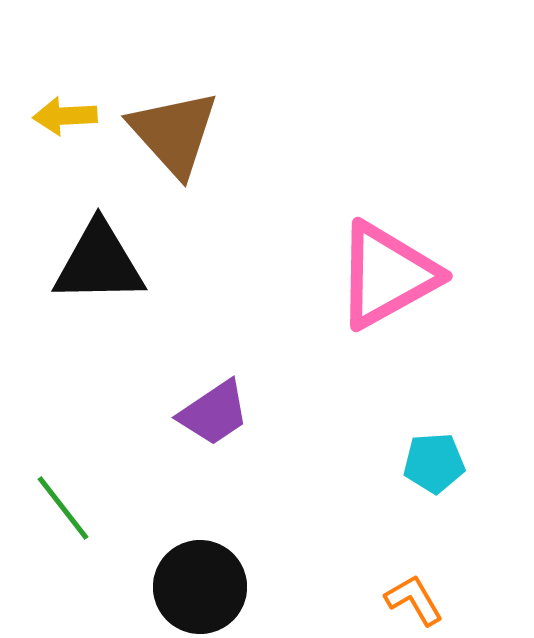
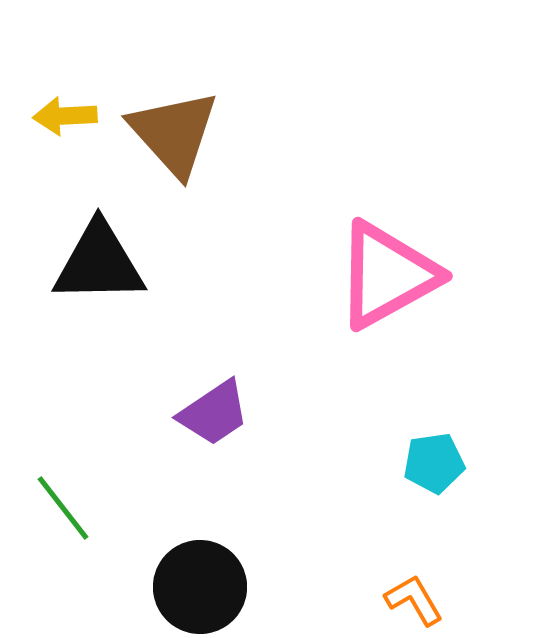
cyan pentagon: rotated 4 degrees counterclockwise
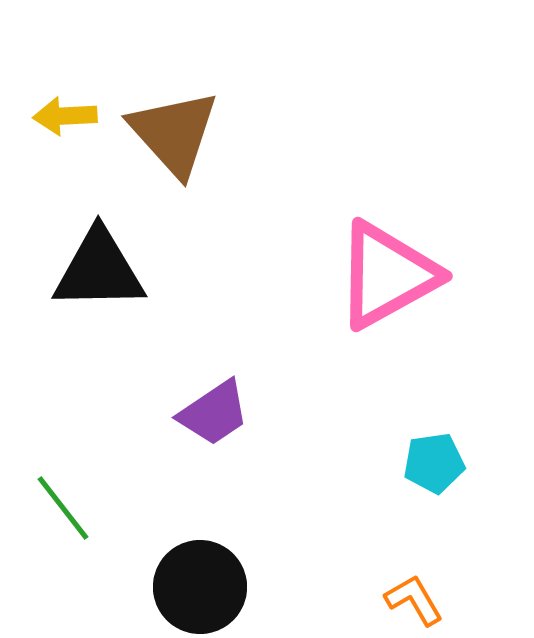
black triangle: moved 7 px down
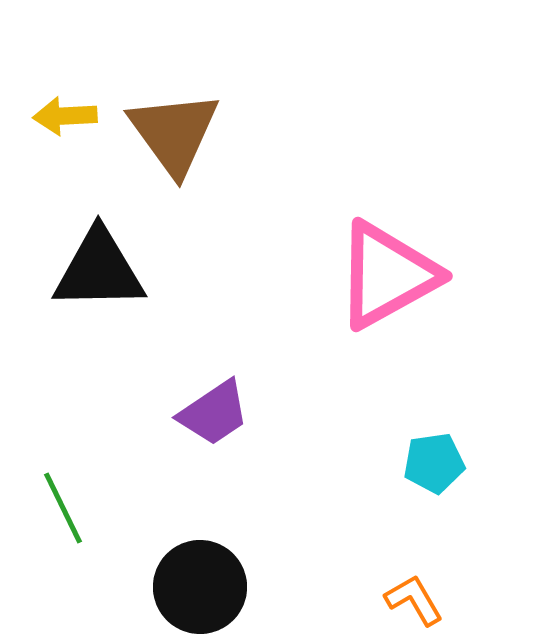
brown triangle: rotated 6 degrees clockwise
green line: rotated 12 degrees clockwise
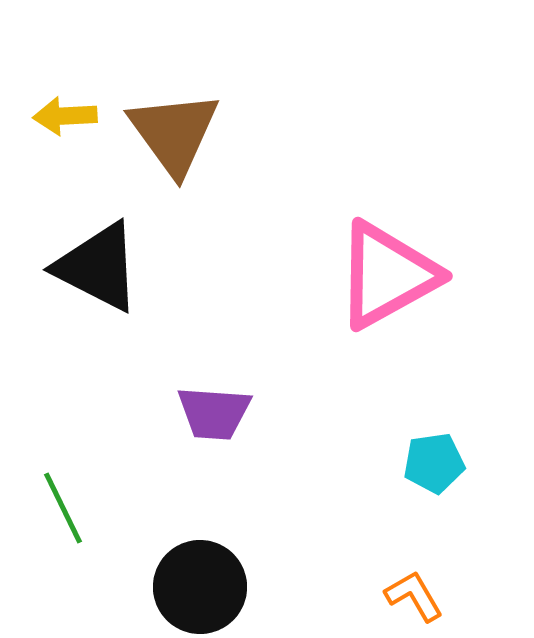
black triangle: moved 1 px left, 3 px up; rotated 28 degrees clockwise
purple trapezoid: rotated 38 degrees clockwise
orange L-shape: moved 4 px up
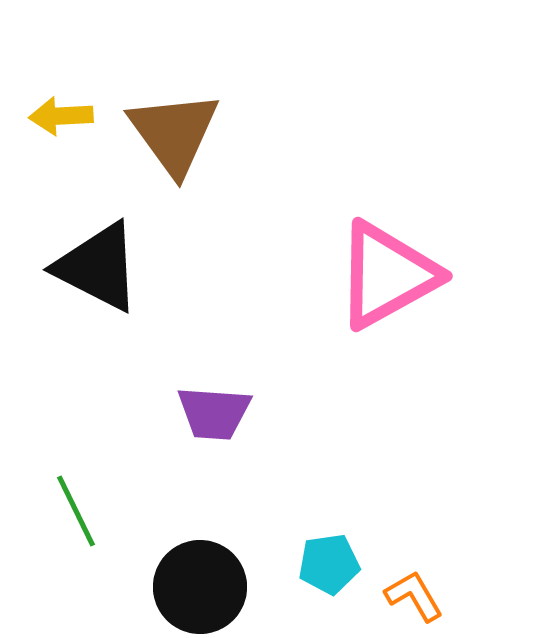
yellow arrow: moved 4 px left
cyan pentagon: moved 105 px left, 101 px down
green line: moved 13 px right, 3 px down
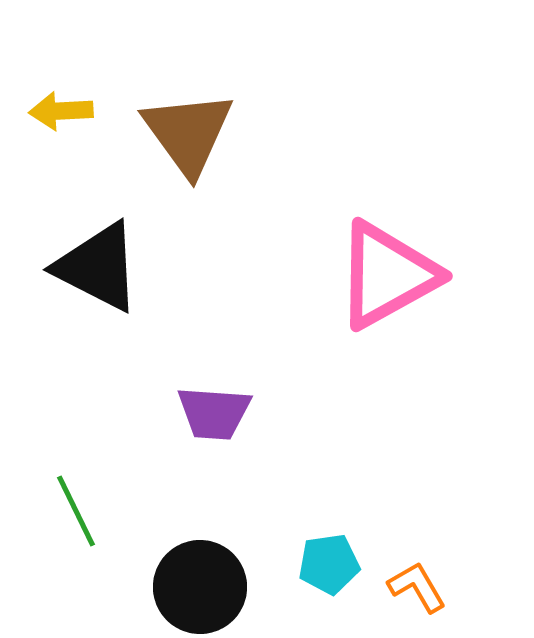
yellow arrow: moved 5 px up
brown triangle: moved 14 px right
orange L-shape: moved 3 px right, 9 px up
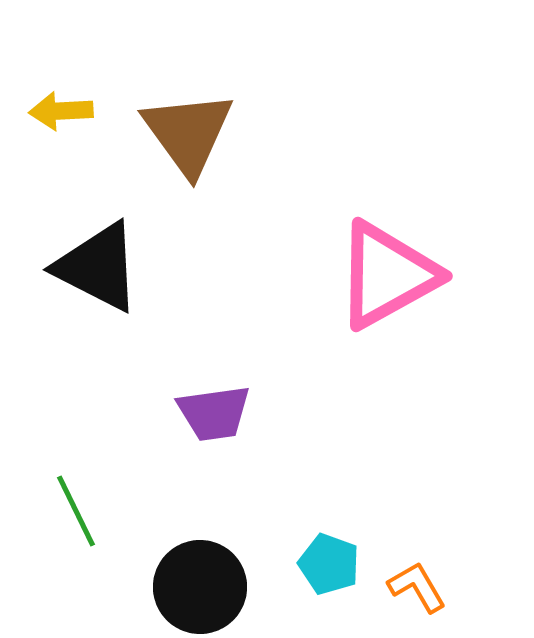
purple trapezoid: rotated 12 degrees counterclockwise
cyan pentagon: rotated 28 degrees clockwise
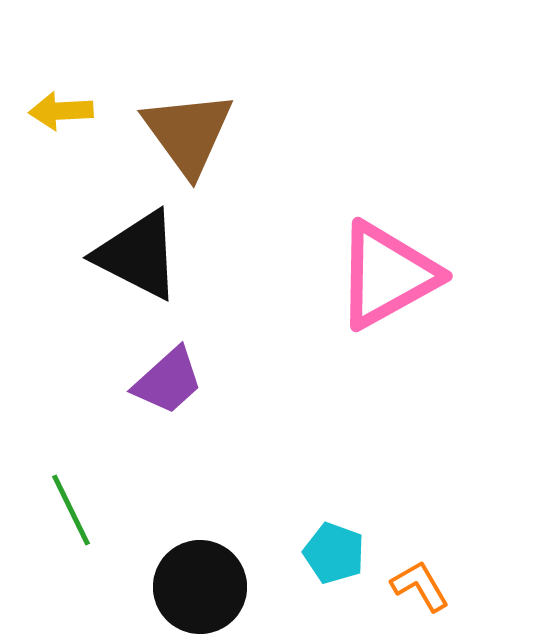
black triangle: moved 40 px right, 12 px up
purple trapezoid: moved 46 px left, 32 px up; rotated 34 degrees counterclockwise
green line: moved 5 px left, 1 px up
cyan pentagon: moved 5 px right, 11 px up
orange L-shape: moved 3 px right, 1 px up
